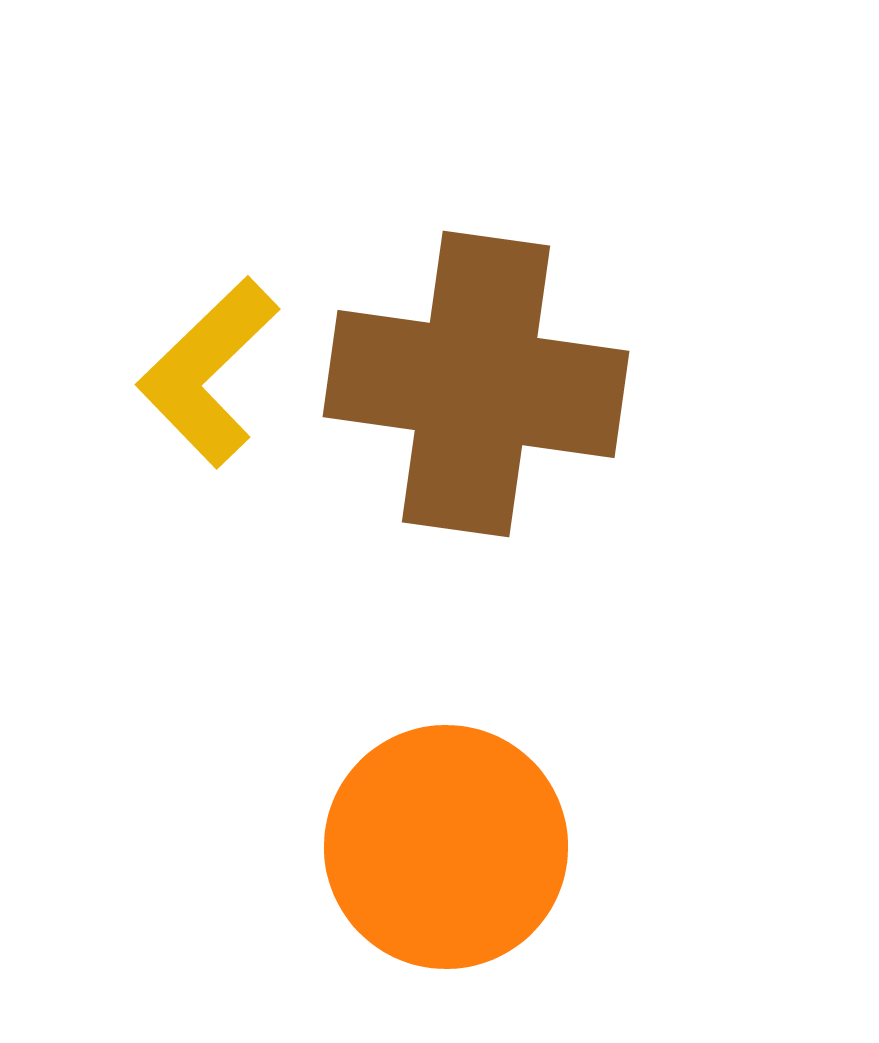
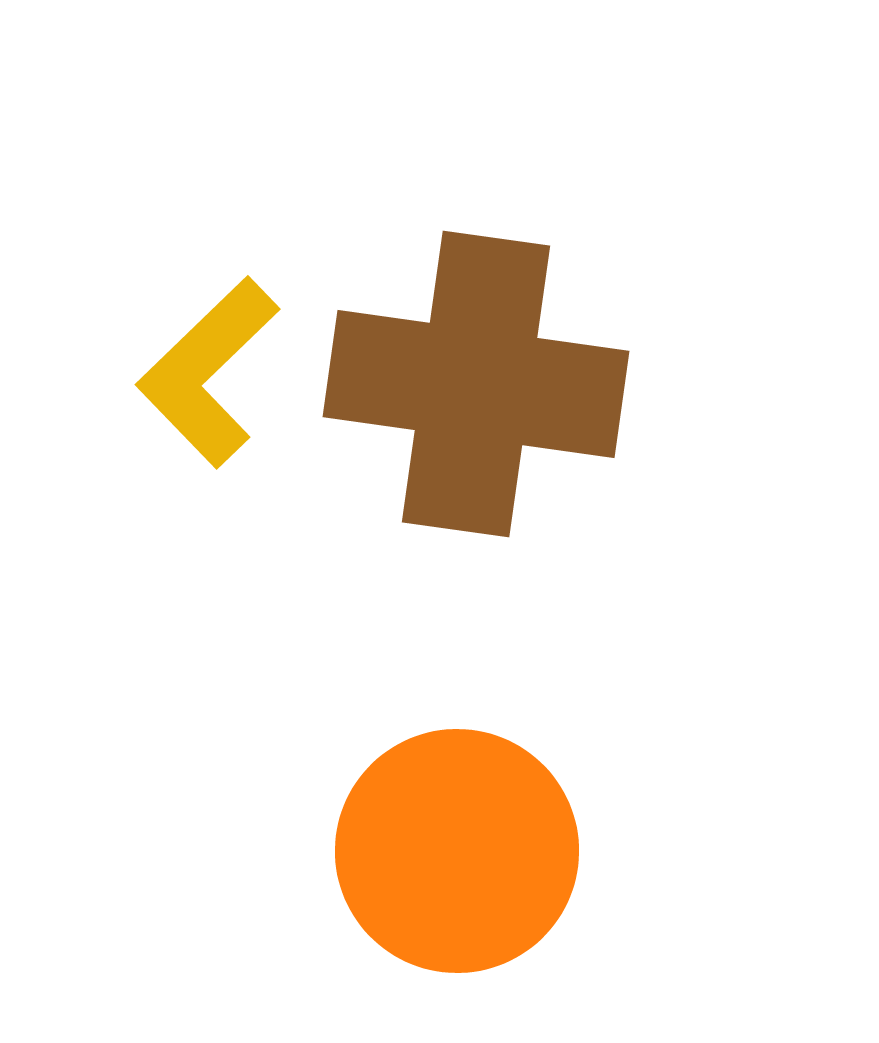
orange circle: moved 11 px right, 4 px down
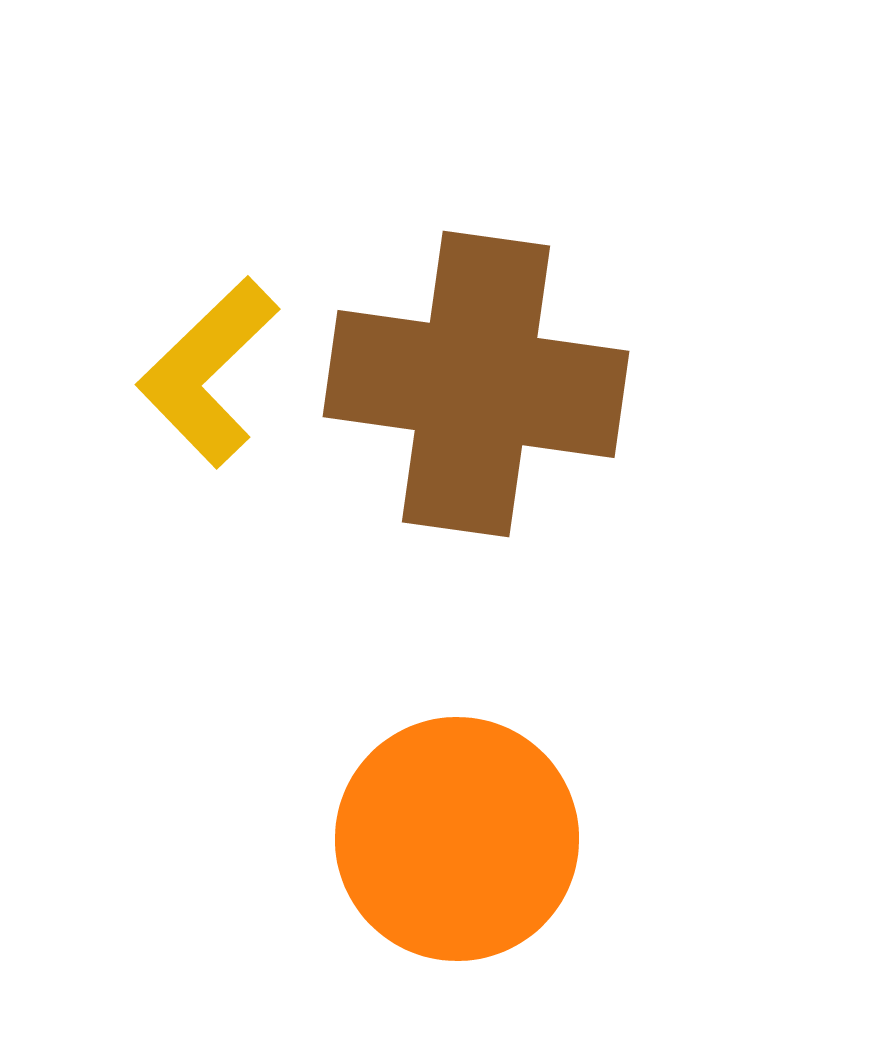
orange circle: moved 12 px up
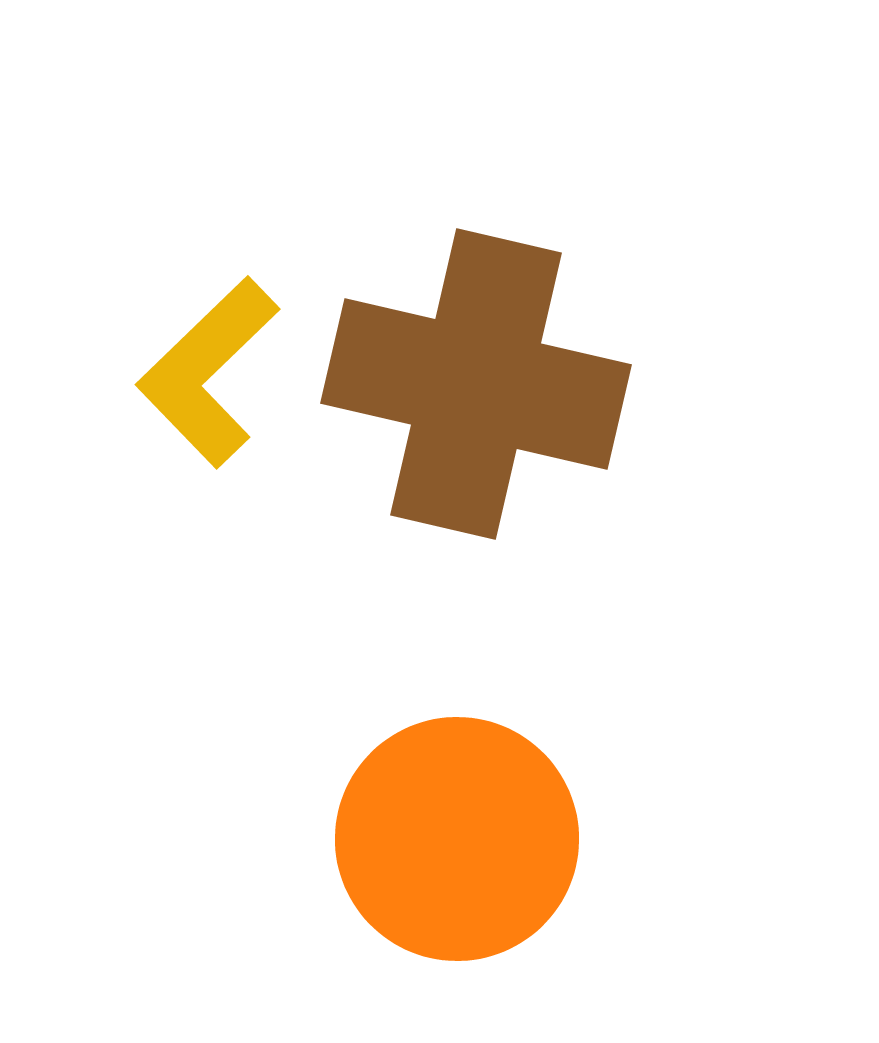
brown cross: rotated 5 degrees clockwise
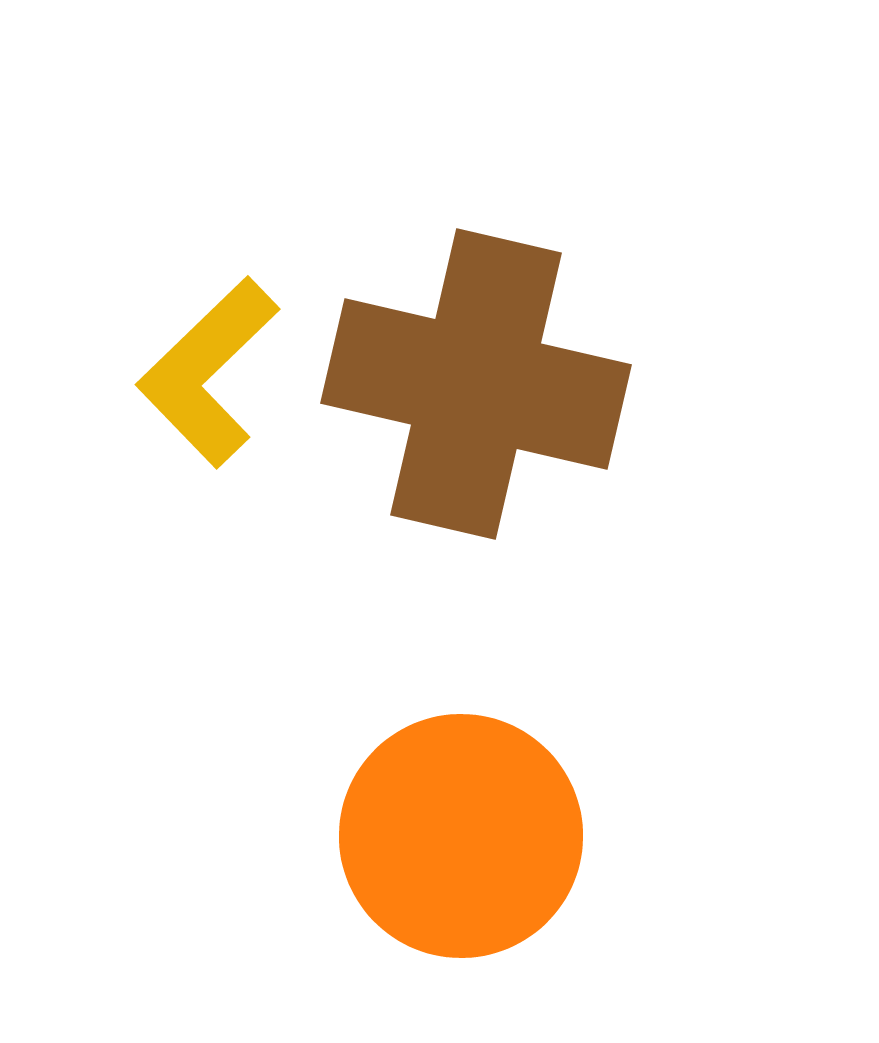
orange circle: moved 4 px right, 3 px up
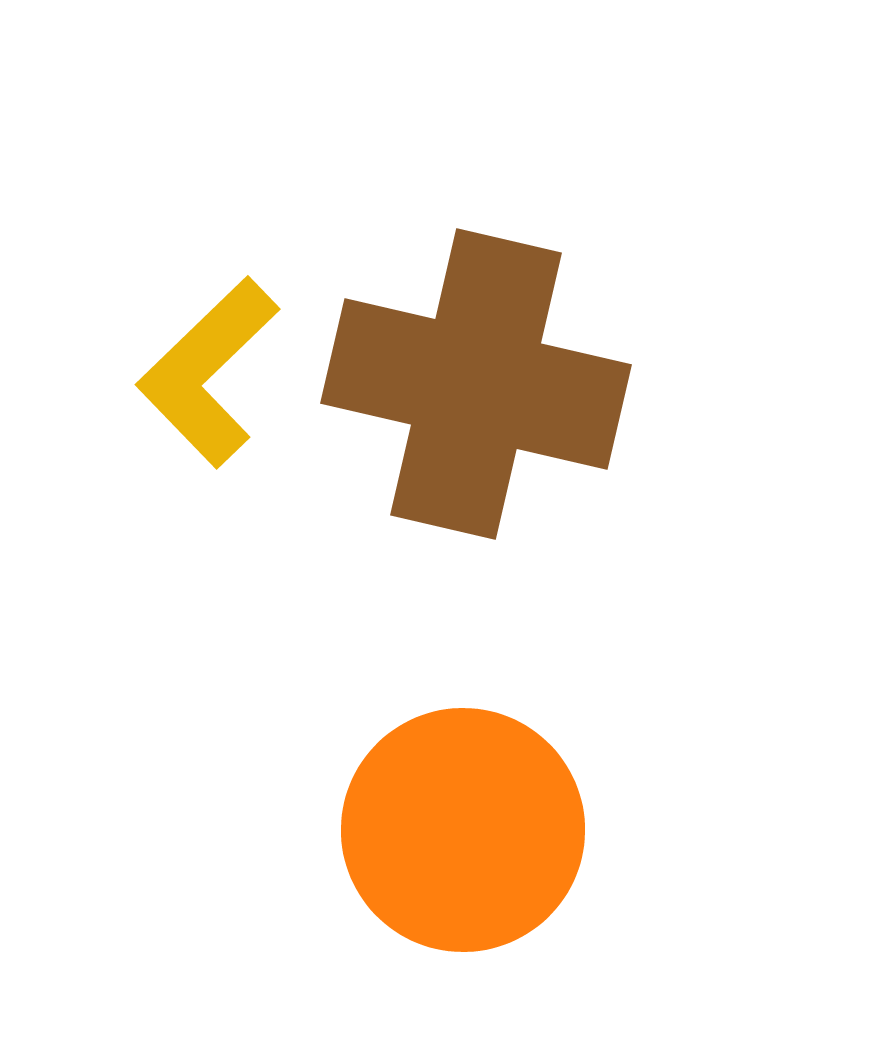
orange circle: moved 2 px right, 6 px up
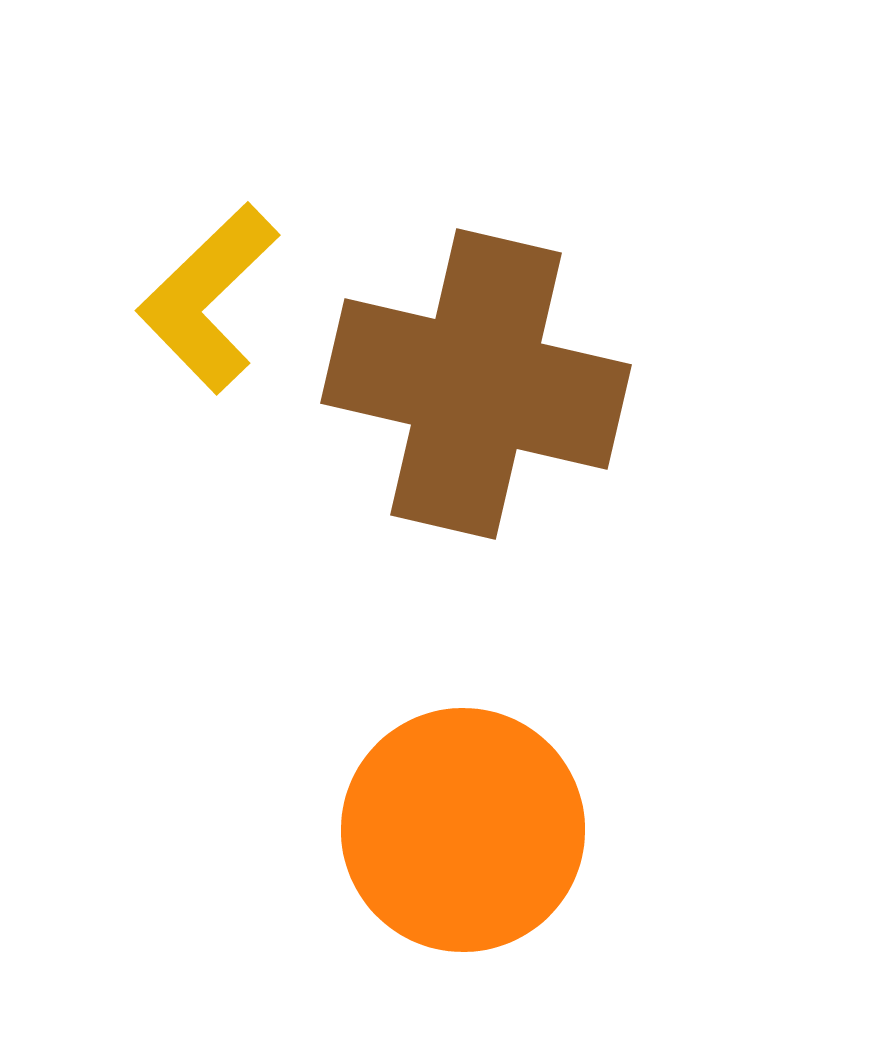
yellow L-shape: moved 74 px up
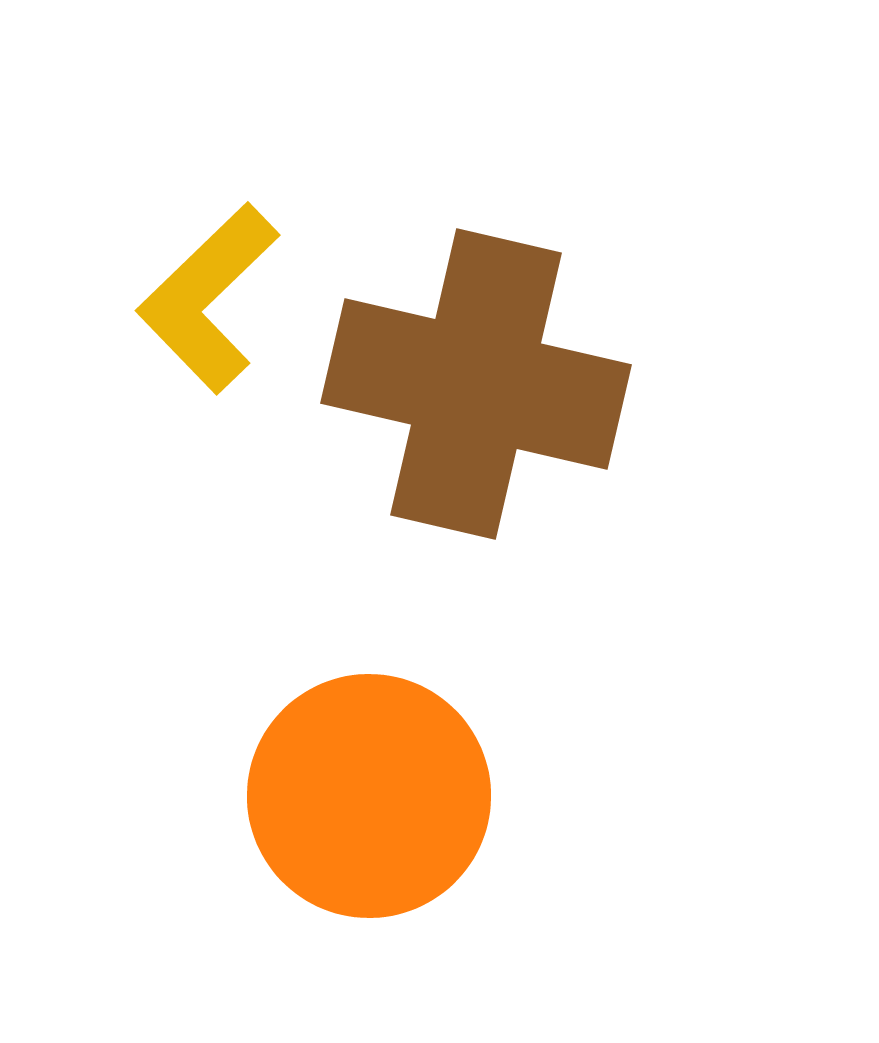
orange circle: moved 94 px left, 34 px up
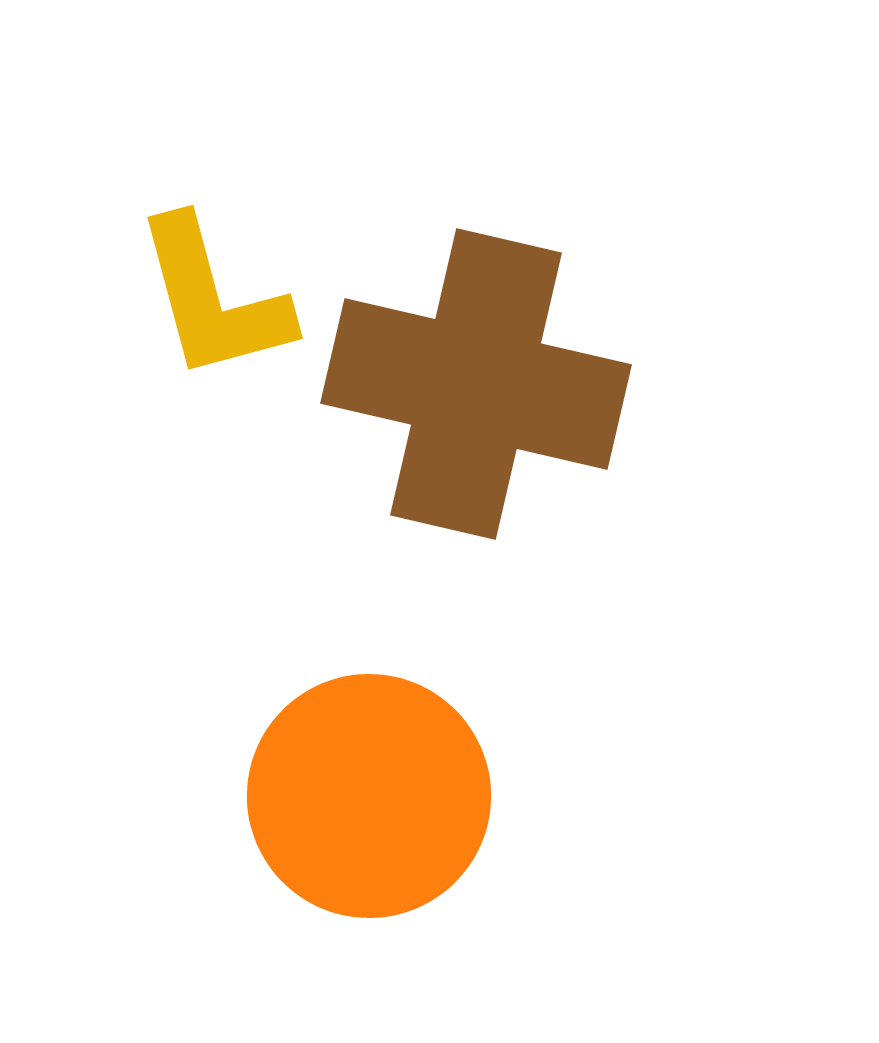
yellow L-shape: moved 5 px right, 1 px down; rotated 61 degrees counterclockwise
